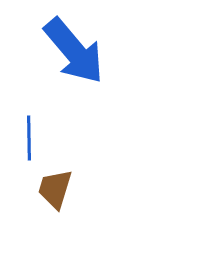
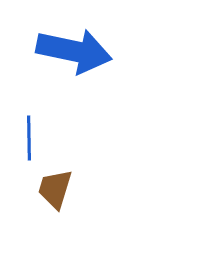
blue arrow: rotated 38 degrees counterclockwise
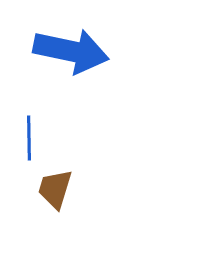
blue arrow: moved 3 px left
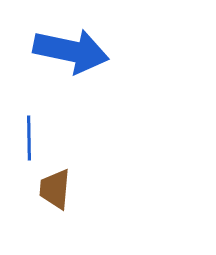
brown trapezoid: rotated 12 degrees counterclockwise
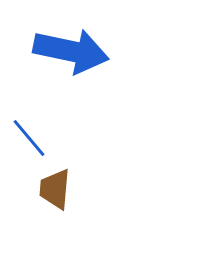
blue line: rotated 39 degrees counterclockwise
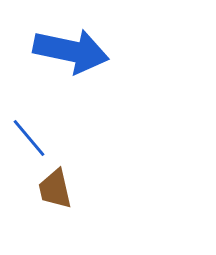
brown trapezoid: rotated 18 degrees counterclockwise
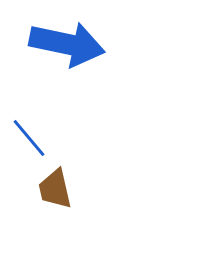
blue arrow: moved 4 px left, 7 px up
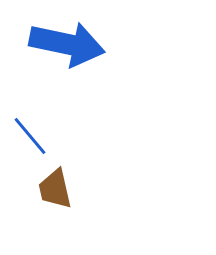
blue line: moved 1 px right, 2 px up
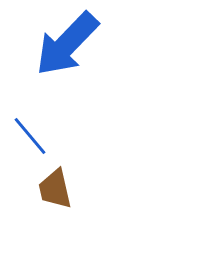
blue arrow: rotated 122 degrees clockwise
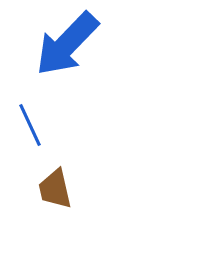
blue line: moved 11 px up; rotated 15 degrees clockwise
